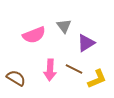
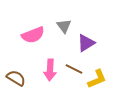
pink semicircle: moved 1 px left
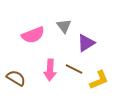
yellow L-shape: moved 2 px right, 1 px down
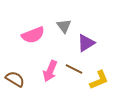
pink arrow: moved 1 px down; rotated 20 degrees clockwise
brown semicircle: moved 1 px left, 1 px down
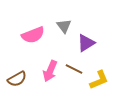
brown semicircle: moved 2 px right; rotated 120 degrees clockwise
